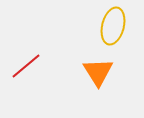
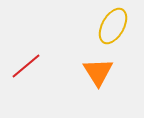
yellow ellipse: rotated 15 degrees clockwise
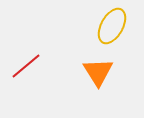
yellow ellipse: moved 1 px left
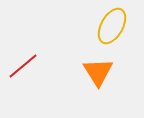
red line: moved 3 px left
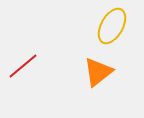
orange triangle: rotated 24 degrees clockwise
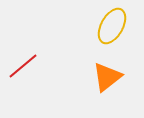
orange triangle: moved 9 px right, 5 px down
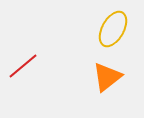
yellow ellipse: moved 1 px right, 3 px down
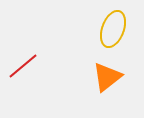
yellow ellipse: rotated 9 degrees counterclockwise
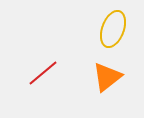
red line: moved 20 px right, 7 px down
